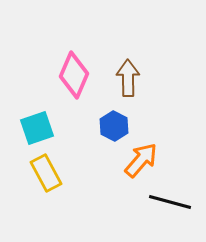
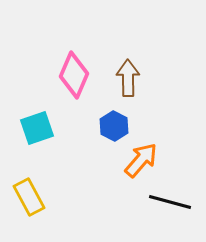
yellow rectangle: moved 17 px left, 24 px down
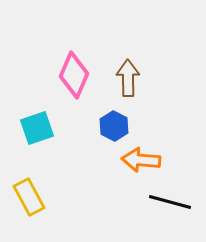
orange arrow: rotated 126 degrees counterclockwise
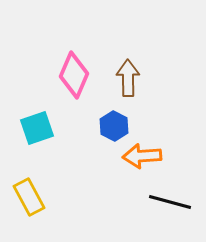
orange arrow: moved 1 px right, 4 px up; rotated 9 degrees counterclockwise
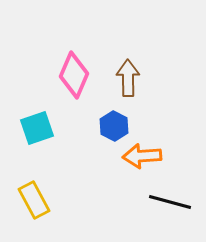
yellow rectangle: moved 5 px right, 3 px down
